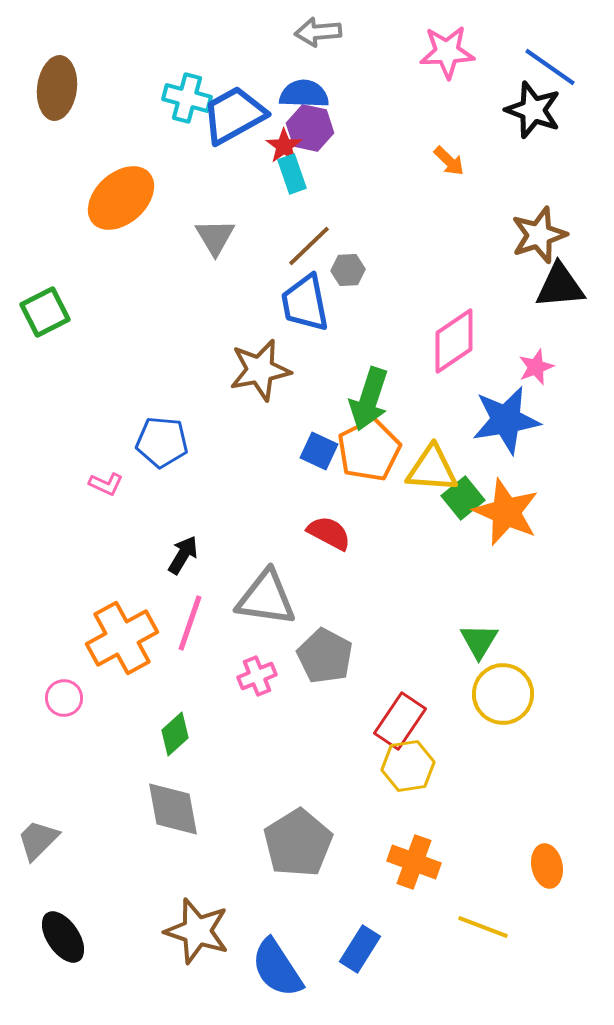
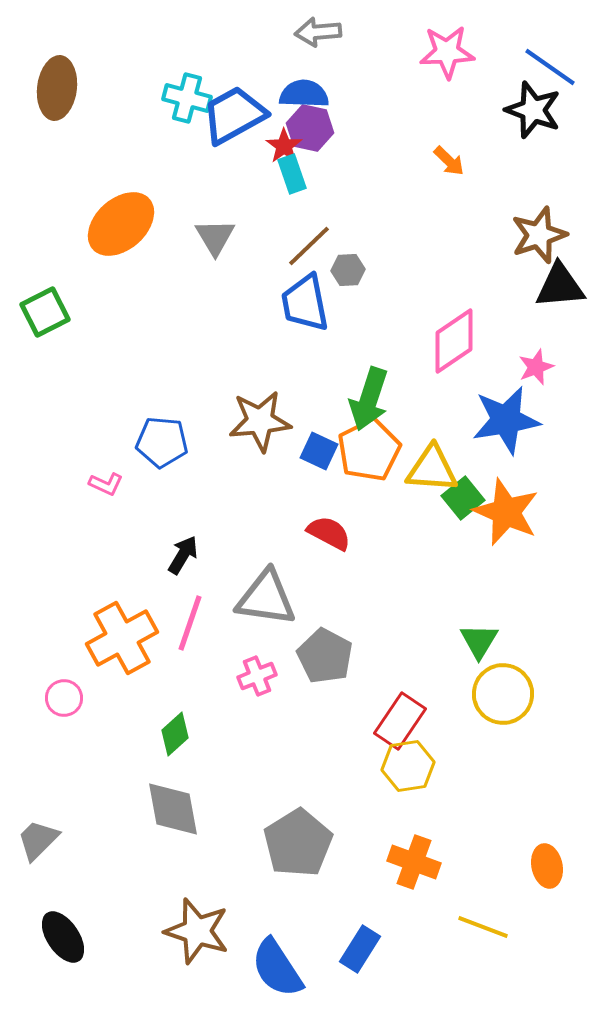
orange ellipse at (121, 198): moved 26 px down
brown star at (260, 370): moved 51 px down; rotated 6 degrees clockwise
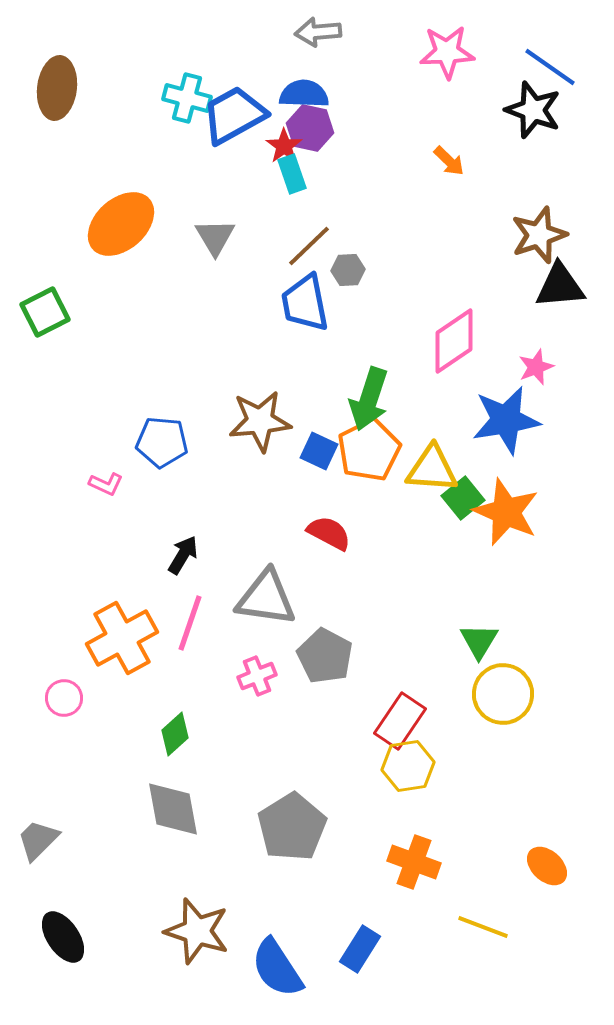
gray pentagon at (298, 843): moved 6 px left, 16 px up
orange ellipse at (547, 866): rotated 36 degrees counterclockwise
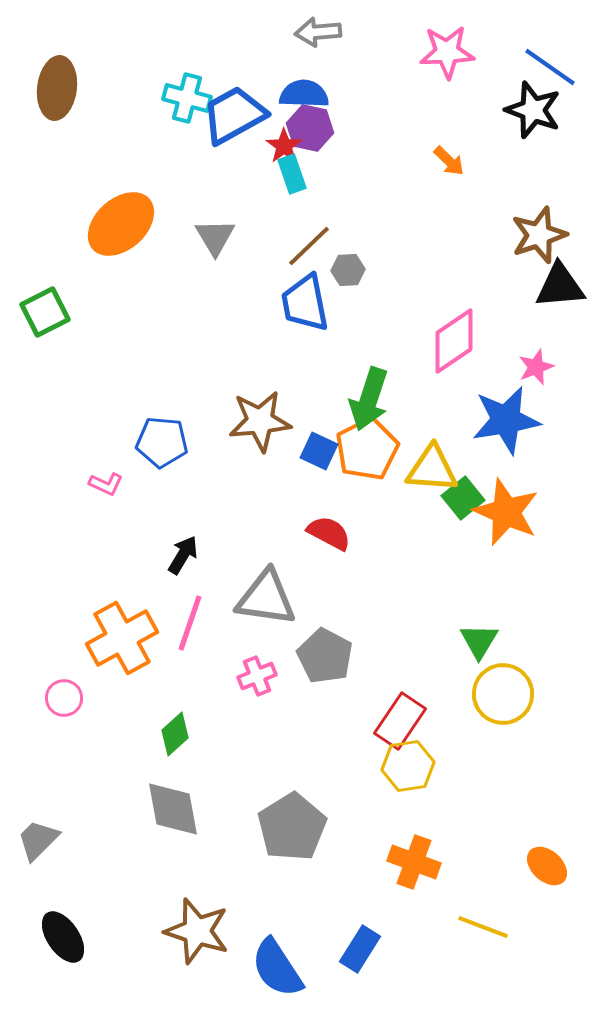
orange pentagon at (369, 450): moved 2 px left, 1 px up
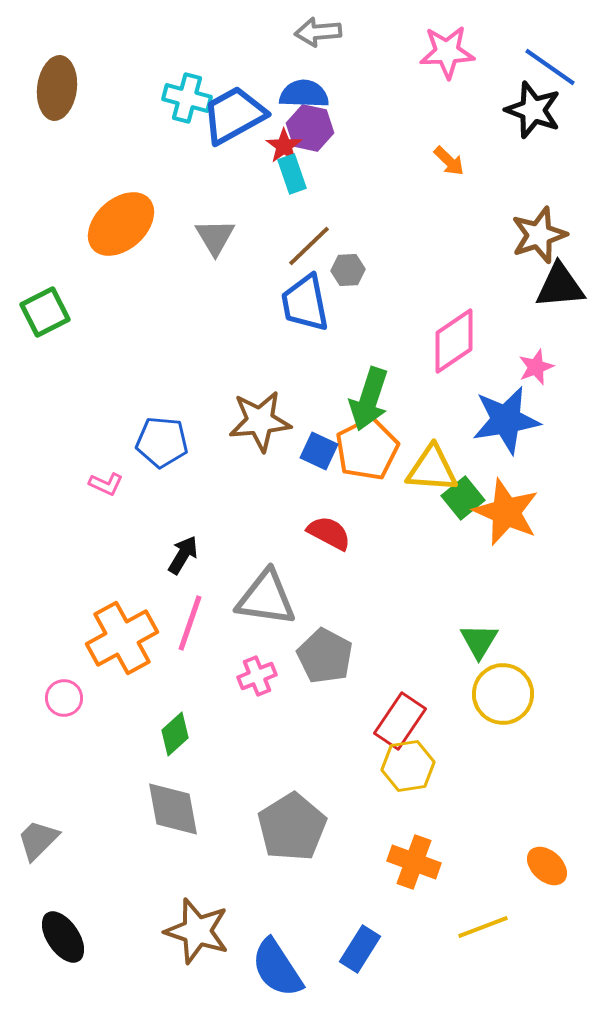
yellow line at (483, 927): rotated 42 degrees counterclockwise
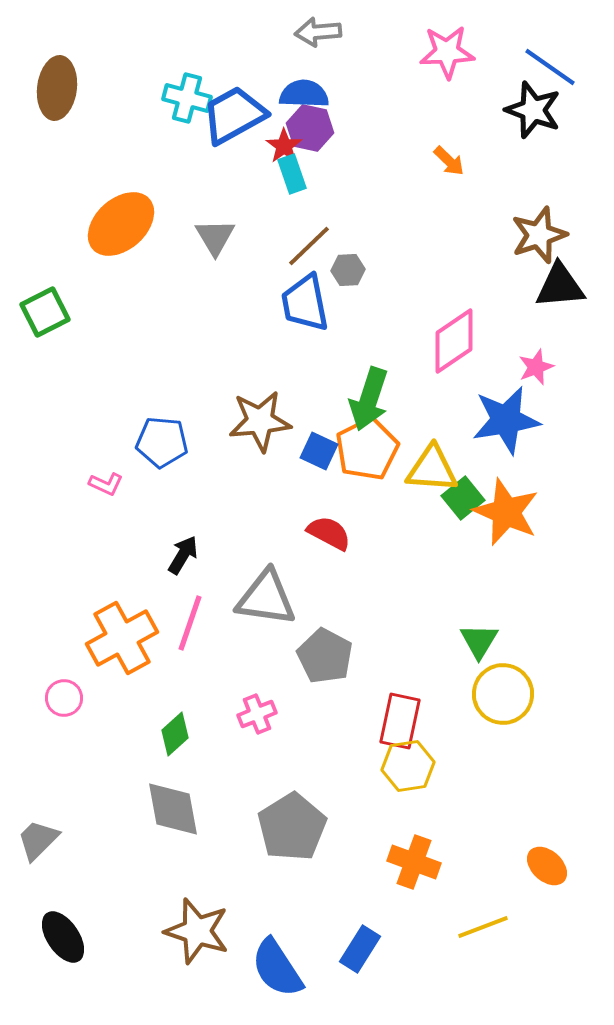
pink cross at (257, 676): moved 38 px down
red rectangle at (400, 721): rotated 22 degrees counterclockwise
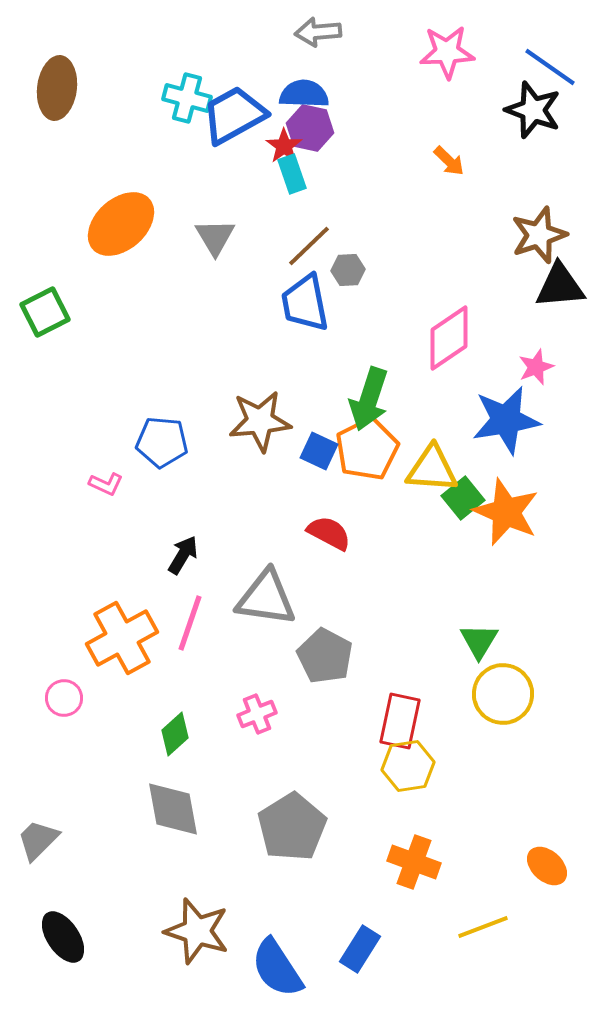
pink diamond at (454, 341): moved 5 px left, 3 px up
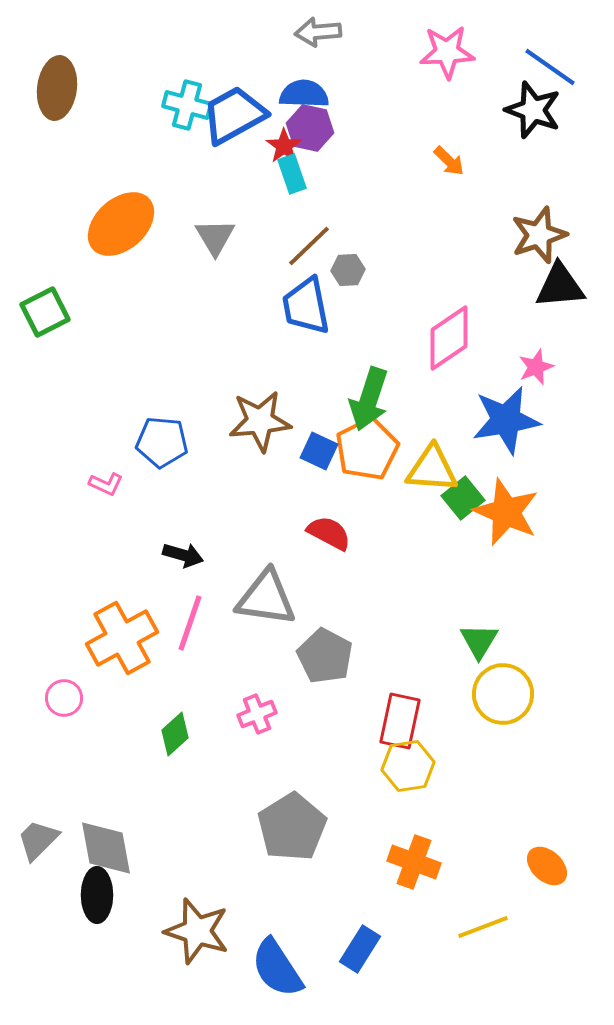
cyan cross at (187, 98): moved 7 px down
blue trapezoid at (305, 303): moved 1 px right, 3 px down
black arrow at (183, 555): rotated 75 degrees clockwise
gray diamond at (173, 809): moved 67 px left, 39 px down
black ellipse at (63, 937): moved 34 px right, 42 px up; rotated 34 degrees clockwise
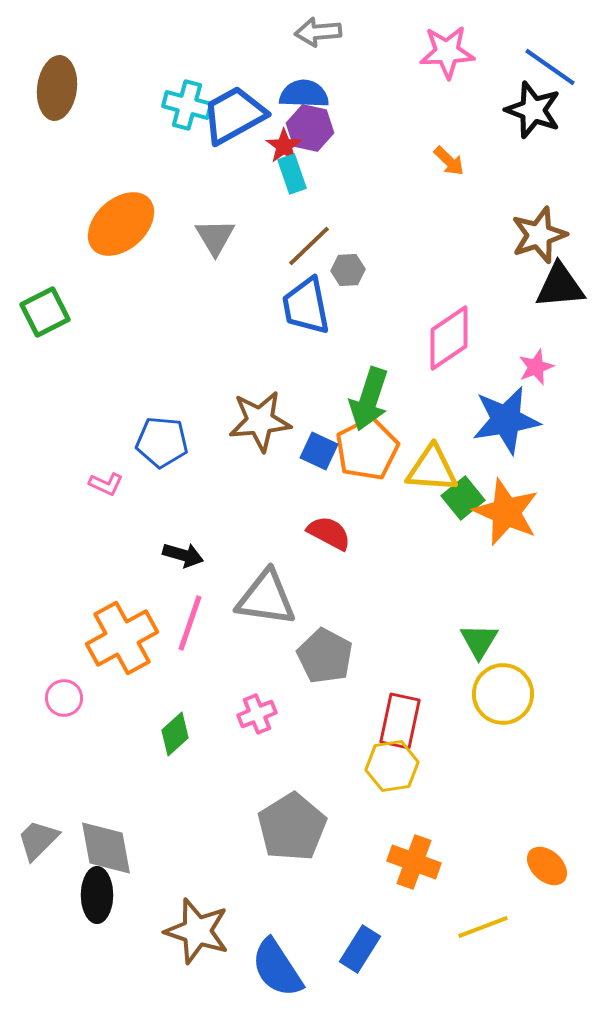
yellow hexagon at (408, 766): moved 16 px left
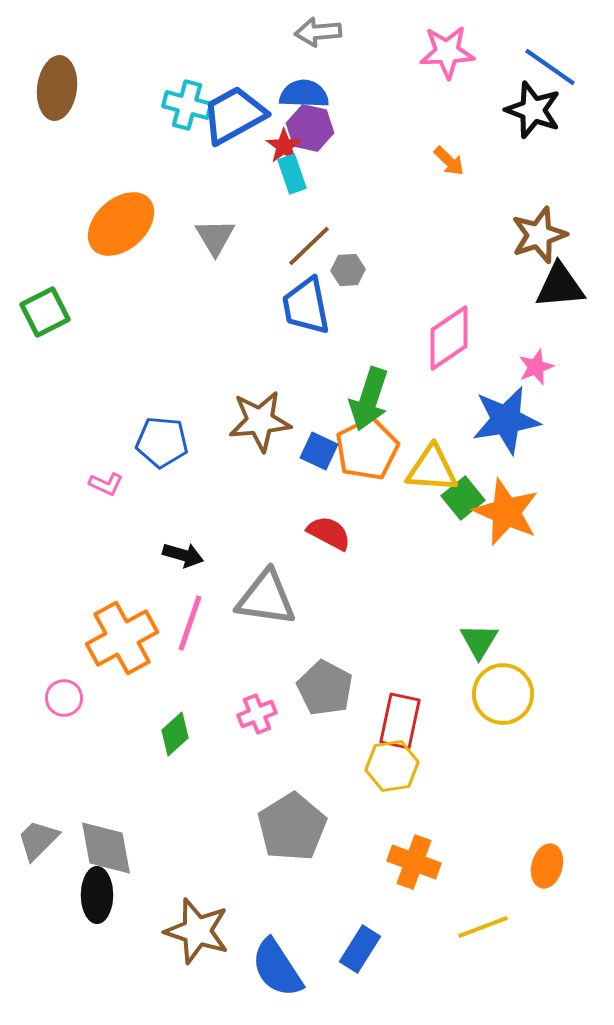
gray pentagon at (325, 656): moved 32 px down
orange ellipse at (547, 866): rotated 63 degrees clockwise
